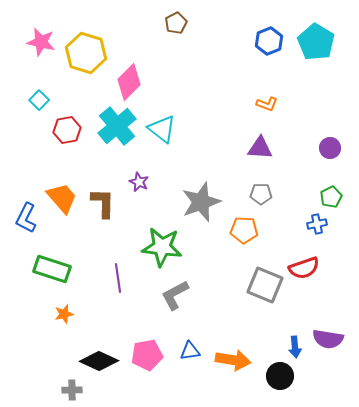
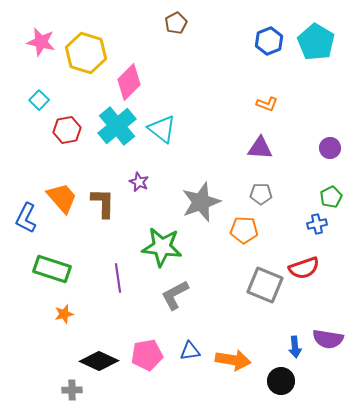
black circle: moved 1 px right, 5 px down
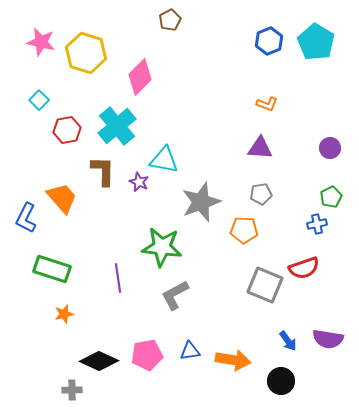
brown pentagon: moved 6 px left, 3 px up
pink diamond: moved 11 px right, 5 px up
cyan triangle: moved 2 px right, 31 px down; rotated 28 degrees counterclockwise
gray pentagon: rotated 10 degrees counterclockwise
brown L-shape: moved 32 px up
blue arrow: moved 7 px left, 6 px up; rotated 30 degrees counterclockwise
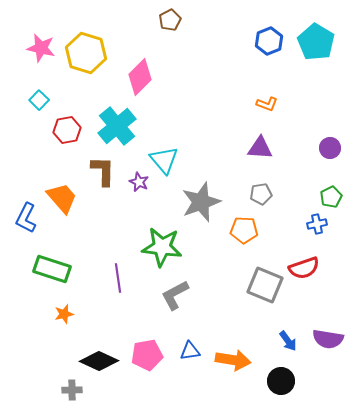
pink star: moved 6 px down
cyan triangle: rotated 40 degrees clockwise
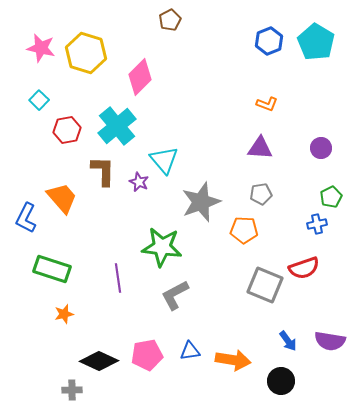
purple circle: moved 9 px left
purple semicircle: moved 2 px right, 2 px down
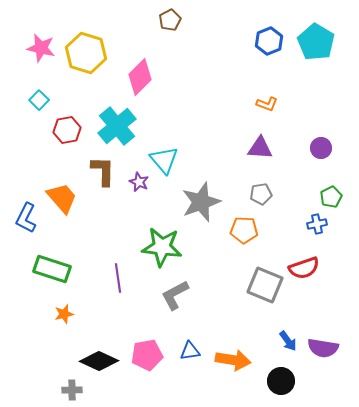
purple semicircle: moved 7 px left, 7 px down
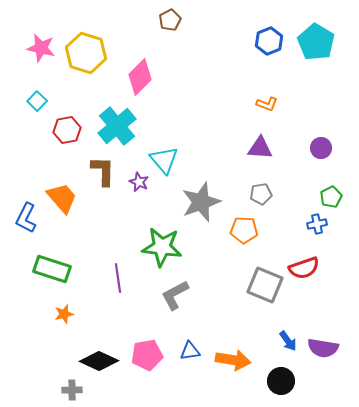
cyan square: moved 2 px left, 1 px down
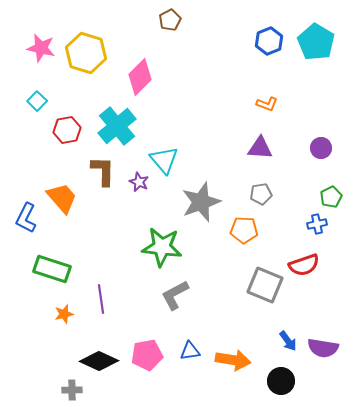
red semicircle: moved 3 px up
purple line: moved 17 px left, 21 px down
